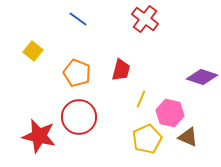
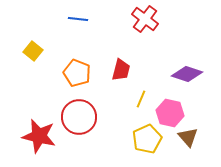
blue line: rotated 30 degrees counterclockwise
purple diamond: moved 15 px left, 3 px up
brown triangle: rotated 25 degrees clockwise
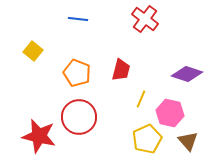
brown triangle: moved 4 px down
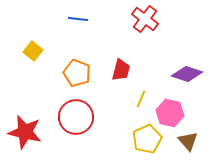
red circle: moved 3 px left
red star: moved 14 px left, 4 px up
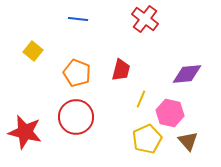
purple diamond: rotated 24 degrees counterclockwise
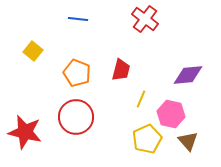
purple diamond: moved 1 px right, 1 px down
pink hexagon: moved 1 px right, 1 px down
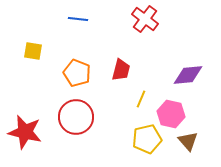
yellow square: rotated 30 degrees counterclockwise
yellow pentagon: rotated 12 degrees clockwise
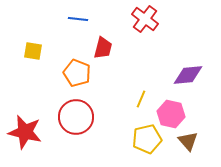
red trapezoid: moved 18 px left, 22 px up
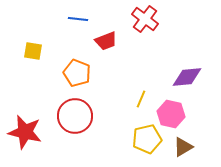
red trapezoid: moved 3 px right, 7 px up; rotated 55 degrees clockwise
purple diamond: moved 1 px left, 2 px down
red circle: moved 1 px left, 1 px up
brown triangle: moved 5 px left, 6 px down; rotated 40 degrees clockwise
